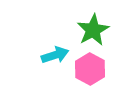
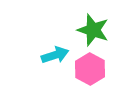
green star: rotated 24 degrees counterclockwise
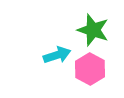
cyan arrow: moved 2 px right
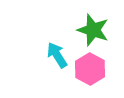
cyan arrow: rotated 104 degrees counterclockwise
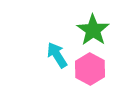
green star: rotated 16 degrees clockwise
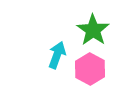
cyan arrow: rotated 52 degrees clockwise
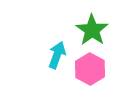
green star: moved 1 px left
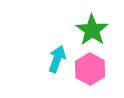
cyan arrow: moved 4 px down
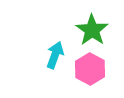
cyan arrow: moved 2 px left, 4 px up
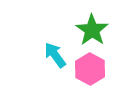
cyan arrow: rotated 56 degrees counterclockwise
